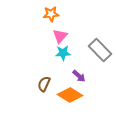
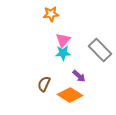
pink triangle: moved 3 px right, 4 px down
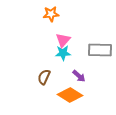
gray rectangle: rotated 45 degrees counterclockwise
brown semicircle: moved 7 px up
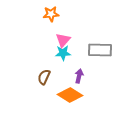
purple arrow: rotated 120 degrees counterclockwise
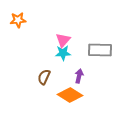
orange star: moved 33 px left, 6 px down
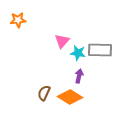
pink triangle: moved 1 px left, 1 px down
cyan star: moved 15 px right; rotated 14 degrees clockwise
brown semicircle: moved 16 px down
orange diamond: moved 2 px down
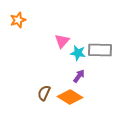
orange star: rotated 14 degrees counterclockwise
purple arrow: rotated 24 degrees clockwise
